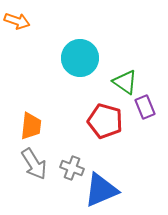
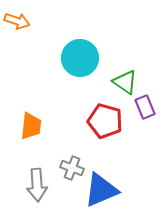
gray arrow: moved 3 px right, 21 px down; rotated 28 degrees clockwise
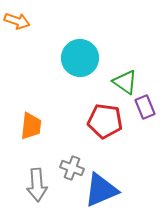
red pentagon: rotated 8 degrees counterclockwise
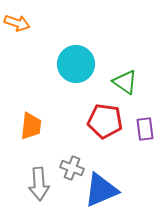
orange arrow: moved 2 px down
cyan circle: moved 4 px left, 6 px down
purple rectangle: moved 22 px down; rotated 15 degrees clockwise
gray arrow: moved 2 px right, 1 px up
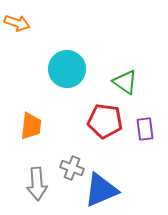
cyan circle: moved 9 px left, 5 px down
gray arrow: moved 2 px left
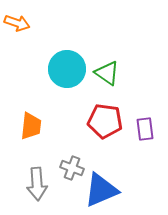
green triangle: moved 18 px left, 9 px up
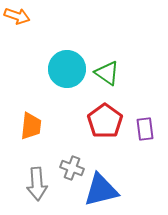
orange arrow: moved 7 px up
red pentagon: rotated 28 degrees clockwise
blue triangle: rotated 9 degrees clockwise
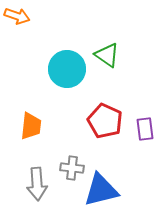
green triangle: moved 18 px up
red pentagon: rotated 12 degrees counterclockwise
gray cross: rotated 15 degrees counterclockwise
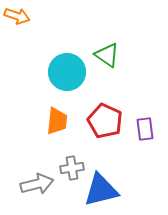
cyan circle: moved 3 px down
orange trapezoid: moved 26 px right, 5 px up
gray cross: rotated 15 degrees counterclockwise
gray arrow: rotated 100 degrees counterclockwise
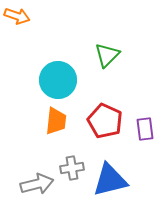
green triangle: rotated 40 degrees clockwise
cyan circle: moved 9 px left, 8 px down
orange trapezoid: moved 1 px left
blue triangle: moved 9 px right, 10 px up
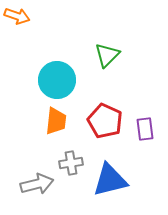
cyan circle: moved 1 px left
gray cross: moved 1 px left, 5 px up
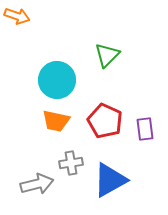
orange trapezoid: rotated 96 degrees clockwise
blue triangle: rotated 15 degrees counterclockwise
